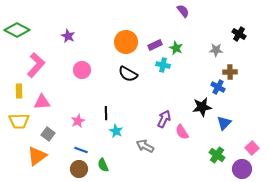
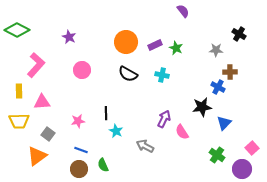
purple star: moved 1 px right, 1 px down
cyan cross: moved 1 px left, 10 px down
pink star: rotated 16 degrees clockwise
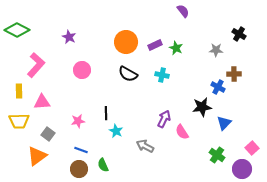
brown cross: moved 4 px right, 2 px down
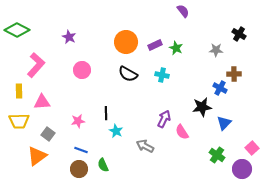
blue cross: moved 2 px right, 1 px down
